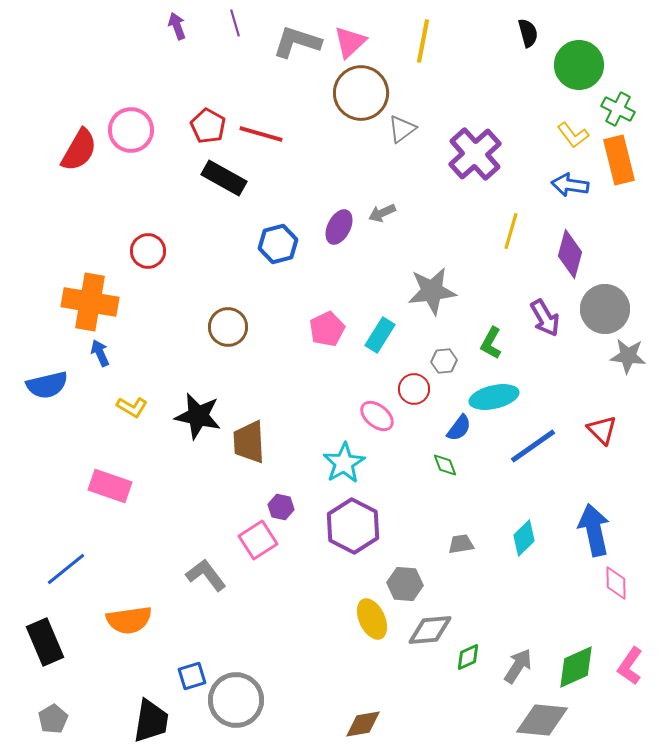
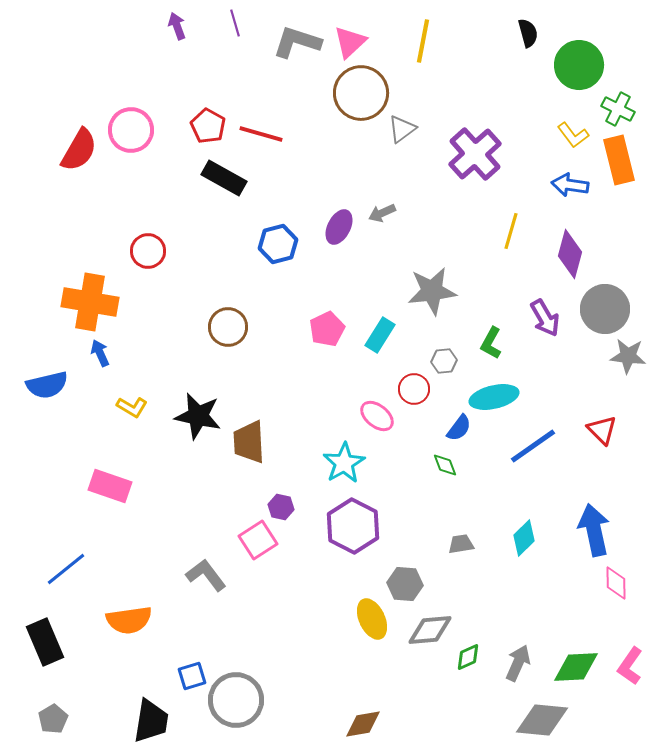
gray arrow at (518, 666): moved 3 px up; rotated 9 degrees counterclockwise
green diamond at (576, 667): rotated 21 degrees clockwise
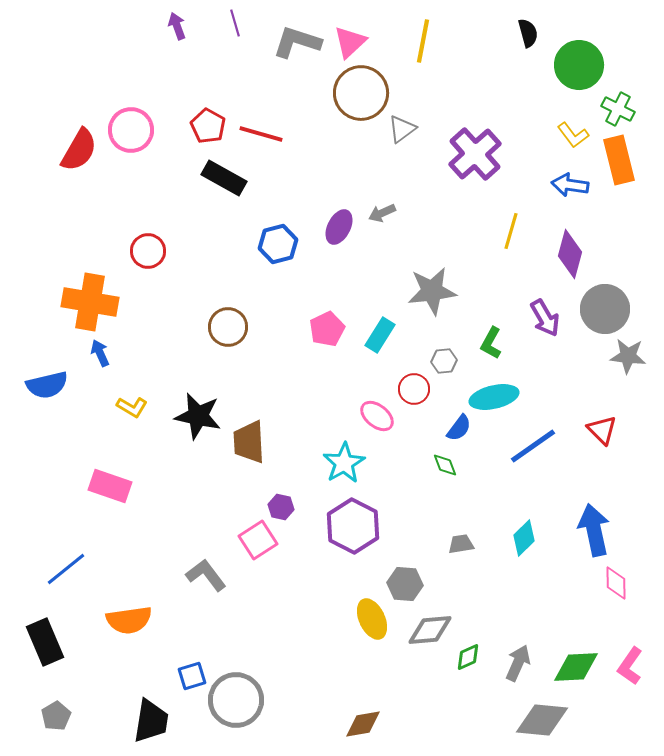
gray pentagon at (53, 719): moved 3 px right, 3 px up
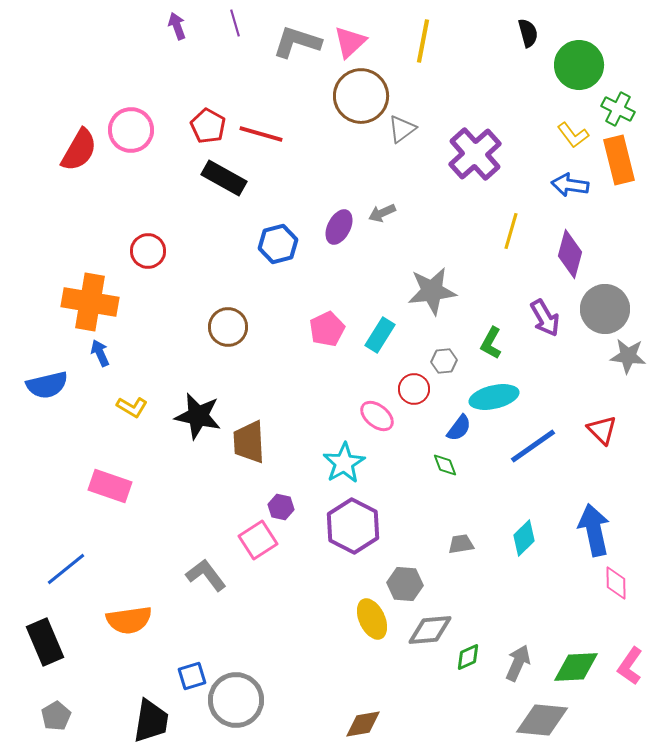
brown circle at (361, 93): moved 3 px down
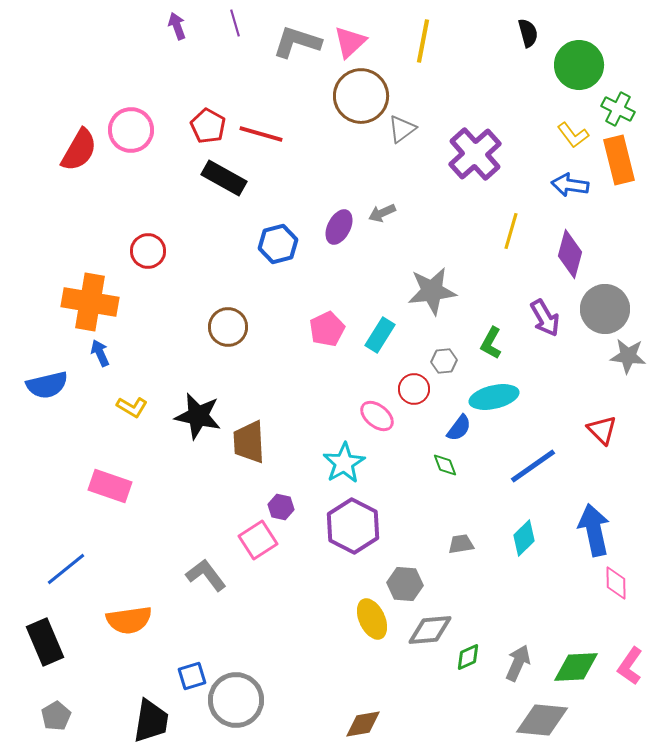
blue line at (533, 446): moved 20 px down
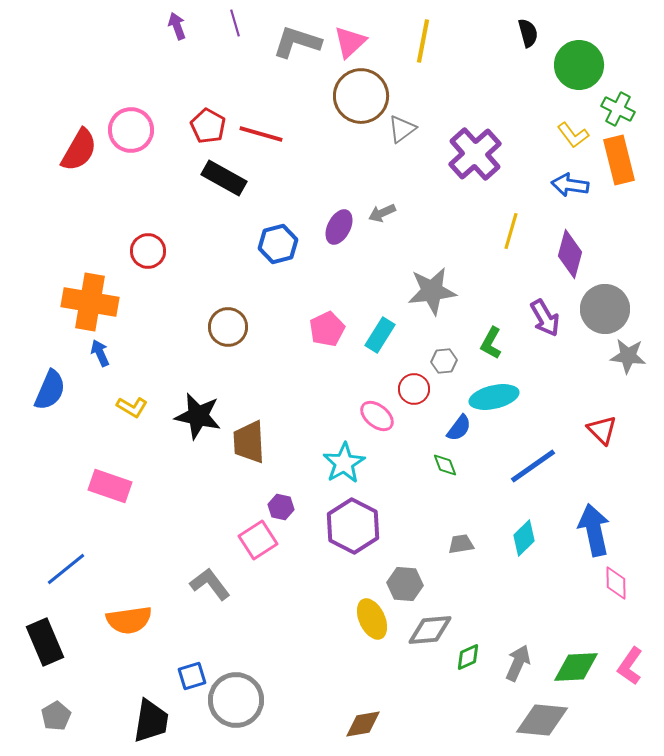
blue semicircle at (47, 385): moved 3 px right, 5 px down; rotated 54 degrees counterclockwise
gray L-shape at (206, 575): moved 4 px right, 9 px down
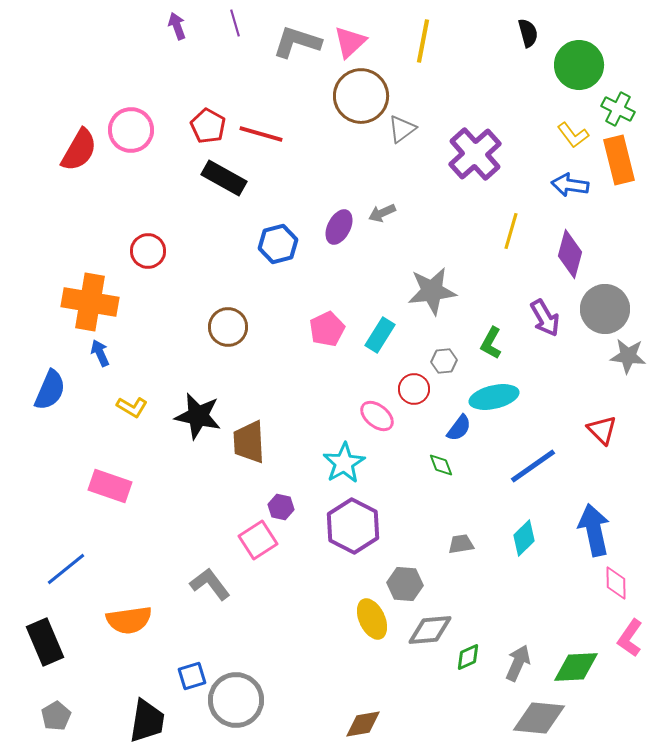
green diamond at (445, 465): moved 4 px left
pink L-shape at (630, 666): moved 28 px up
gray diamond at (542, 720): moved 3 px left, 2 px up
black trapezoid at (151, 721): moved 4 px left
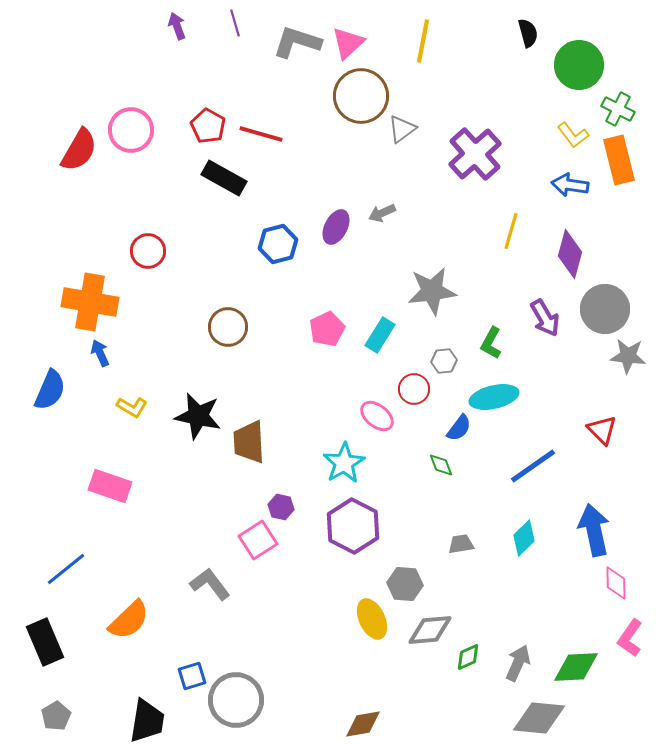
pink triangle at (350, 42): moved 2 px left, 1 px down
purple ellipse at (339, 227): moved 3 px left
orange semicircle at (129, 620): rotated 36 degrees counterclockwise
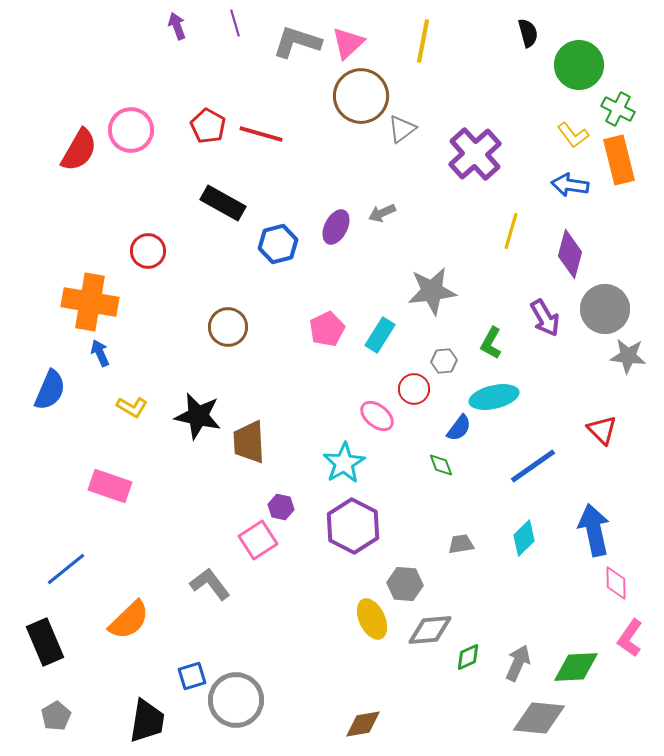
black rectangle at (224, 178): moved 1 px left, 25 px down
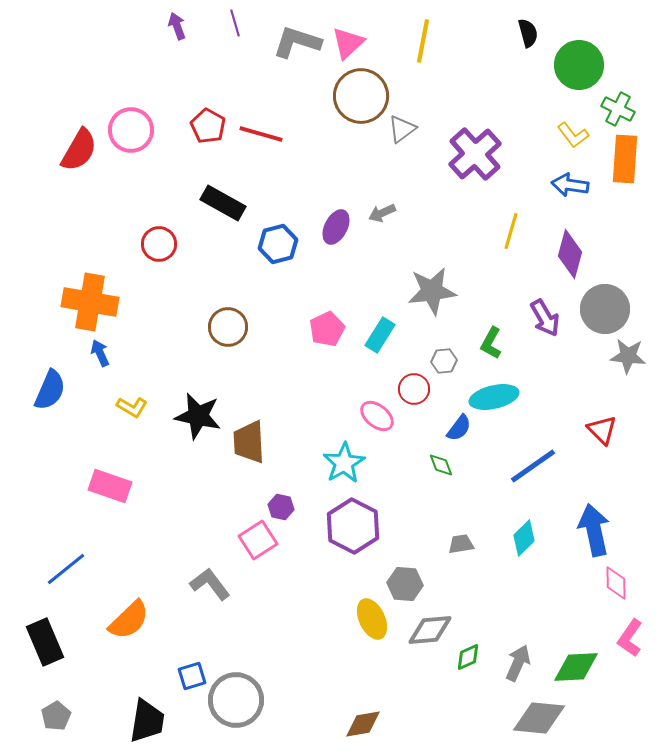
orange rectangle at (619, 160): moved 6 px right, 1 px up; rotated 18 degrees clockwise
red circle at (148, 251): moved 11 px right, 7 px up
